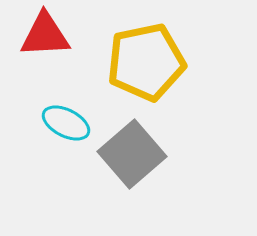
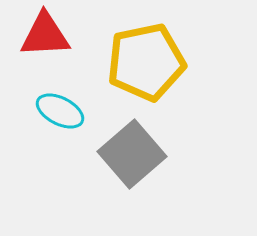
cyan ellipse: moved 6 px left, 12 px up
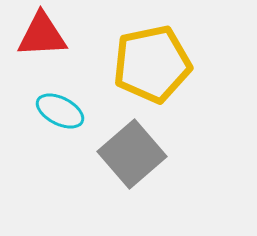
red triangle: moved 3 px left
yellow pentagon: moved 6 px right, 2 px down
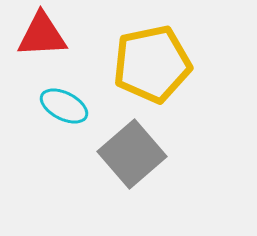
cyan ellipse: moved 4 px right, 5 px up
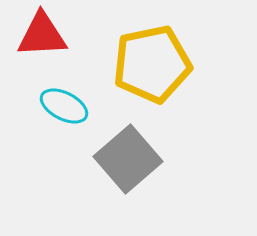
gray square: moved 4 px left, 5 px down
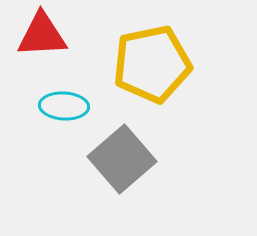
cyan ellipse: rotated 24 degrees counterclockwise
gray square: moved 6 px left
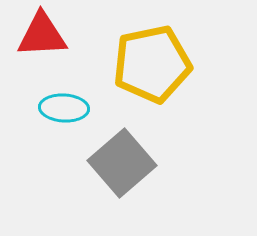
cyan ellipse: moved 2 px down
gray square: moved 4 px down
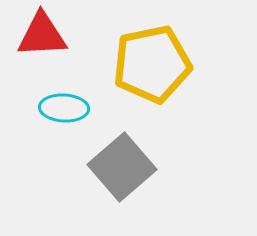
gray square: moved 4 px down
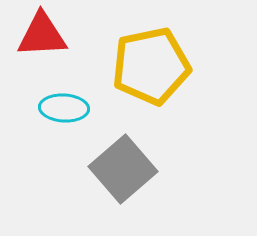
yellow pentagon: moved 1 px left, 2 px down
gray square: moved 1 px right, 2 px down
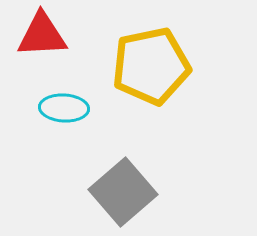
gray square: moved 23 px down
